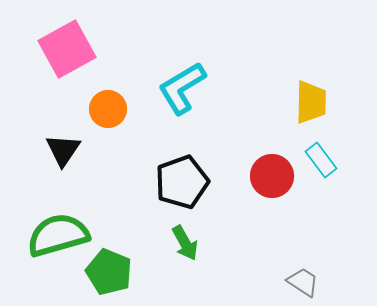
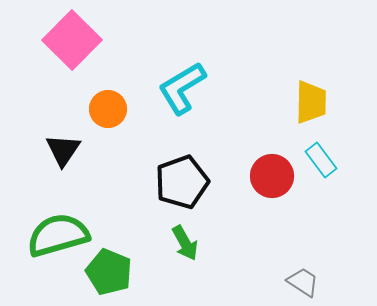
pink square: moved 5 px right, 9 px up; rotated 16 degrees counterclockwise
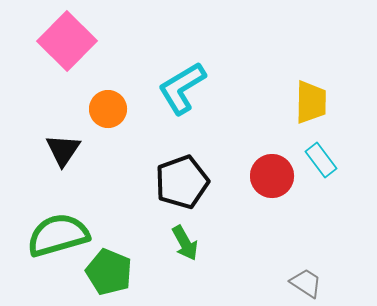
pink square: moved 5 px left, 1 px down
gray trapezoid: moved 3 px right, 1 px down
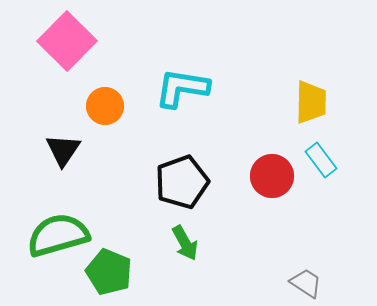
cyan L-shape: rotated 40 degrees clockwise
orange circle: moved 3 px left, 3 px up
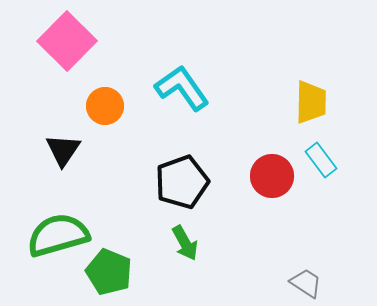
cyan L-shape: rotated 46 degrees clockwise
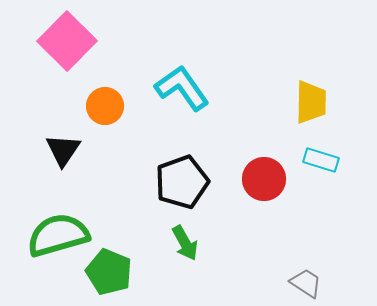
cyan rectangle: rotated 36 degrees counterclockwise
red circle: moved 8 px left, 3 px down
